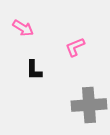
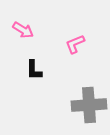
pink arrow: moved 2 px down
pink L-shape: moved 3 px up
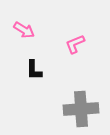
pink arrow: moved 1 px right
gray cross: moved 8 px left, 4 px down
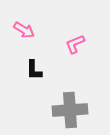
gray cross: moved 11 px left, 1 px down
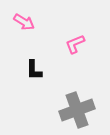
pink arrow: moved 8 px up
gray cross: moved 7 px right; rotated 16 degrees counterclockwise
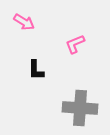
black L-shape: moved 2 px right
gray cross: moved 3 px right, 2 px up; rotated 24 degrees clockwise
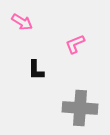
pink arrow: moved 2 px left
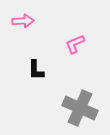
pink arrow: moved 1 px right, 1 px up; rotated 35 degrees counterclockwise
gray cross: rotated 20 degrees clockwise
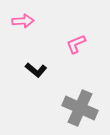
pink L-shape: moved 1 px right
black L-shape: rotated 50 degrees counterclockwise
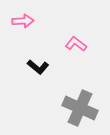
pink L-shape: rotated 60 degrees clockwise
black L-shape: moved 2 px right, 3 px up
